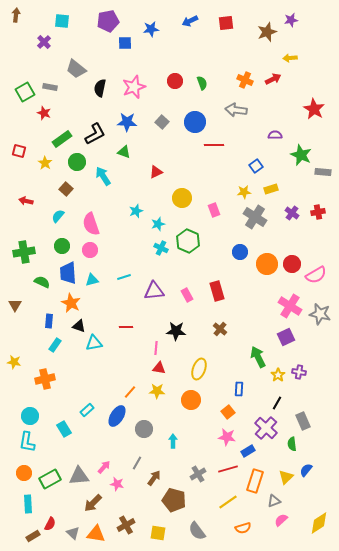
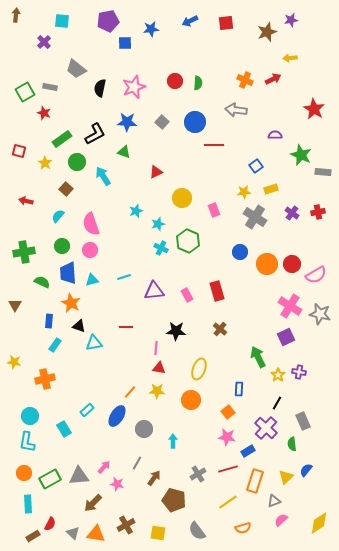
green semicircle at (202, 83): moved 4 px left; rotated 24 degrees clockwise
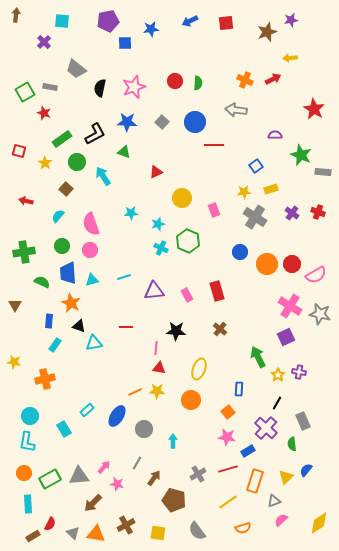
cyan star at (136, 211): moved 5 px left, 2 px down; rotated 16 degrees clockwise
red cross at (318, 212): rotated 32 degrees clockwise
orange line at (130, 392): moved 5 px right; rotated 24 degrees clockwise
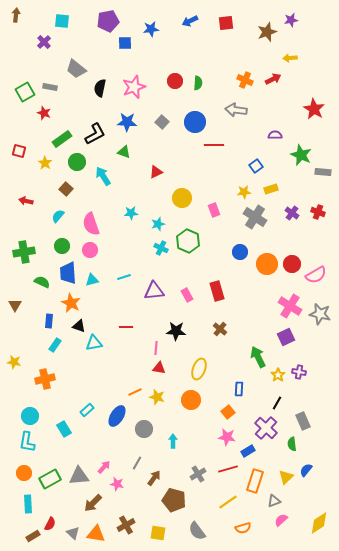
yellow star at (157, 391): moved 6 px down; rotated 14 degrees clockwise
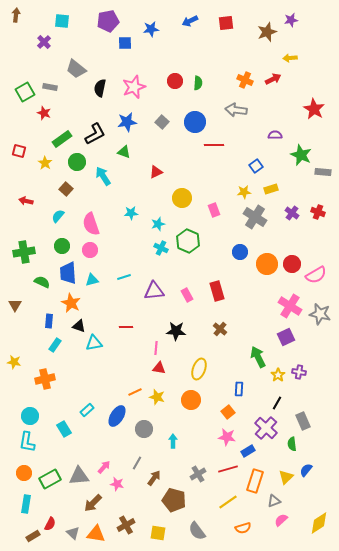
blue star at (127, 122): rotated 12 degrees counterclockwise
cyan rectangle at (28, 504): moved 2 px left; rotated 12 degrees clockwise
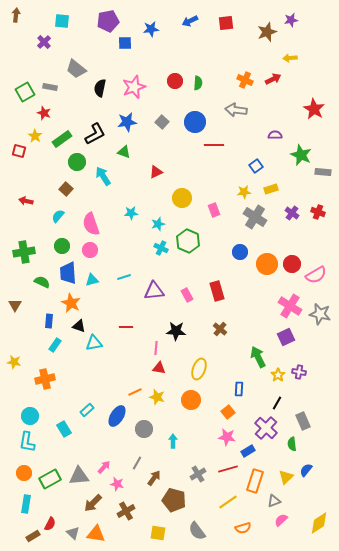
yellow star at (45, 163): moved 10 px left, 27 px up
brown cross at (126, 525): moved 14 px up
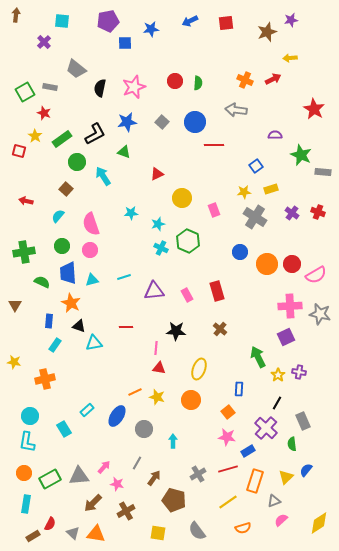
red triangle at (156, 172): moved 1 px right, 2 px down
pink cross at (290, 306): rotated 35 degrees counterclockwise
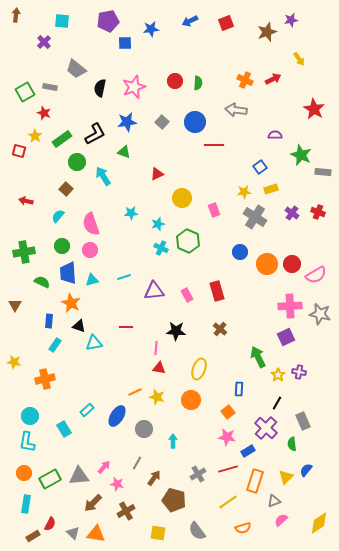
red square at (226, 23): rotated 14 degrees counterclockwise
yellow arrow at (290, 58): moved 9 px right, 1 px down; rotated 120 degrees counterclockwise
blue square at (256, 166): moved 4 px right, 1 px down
